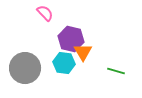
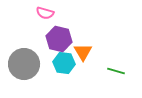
pink semicircle: rotated 150 degrees clockwise
purple hexagon: moved 12 px left
gray circle: moved 1 px left, 4 px up
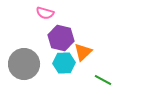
purple hexagon: moved 2 px right, 1 px up
orange triangle: rotated 18 degrees clockwise
cyan hexagon: rotated 10 degrees counterclockwise
green line: moved 13 px left, 9 px down; rotated 12 degrees clockwise
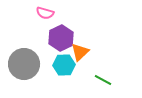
purple hexagon: rotated 20 degrees clockwise
orange triangle: moved 3 px left
cyan hexagon: moved 2 px down
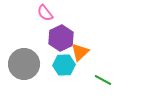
pink semicircle: rotated 36 degrees clockwise
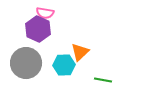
pink semicircle: rotated 42 degrees counterclockwise
purple hexagon: moved 23 px left, 9 px up; rotated 10 degrees counterclockwise
gray circle: moved 2 px right, 1 px up
green line: rotated 18 degrees counterclockwise
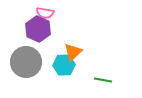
orange triangle: moved 7 px left
gray circle: moved 1 px up
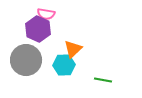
pink semicircle: moved 1 px right, 1 px down
orange triangle: moved 3 px up
gray circle: moved 2 px up
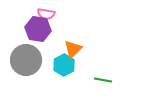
purple hexagon: rotated 15 degrees counterclockwise
cyan hexagon: rotated 25 degrees counterclockwise
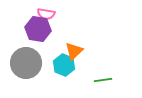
orange triangle: moved 1 px right, 2 px down
gray circle: moved 3 px down
cyan hexagon: rotated 10 degrees counterclockwise
green line: rotated 18 degrees counterclockwise
